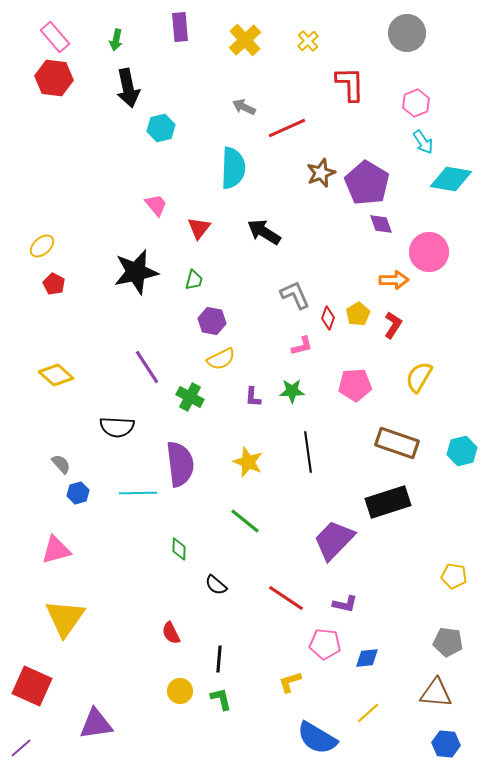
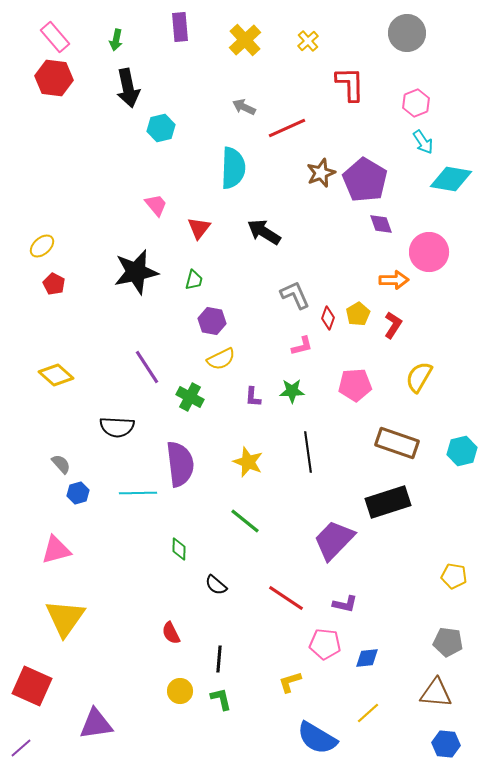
purple pentagon at (367, 183): moved 2 px left, 3 px up
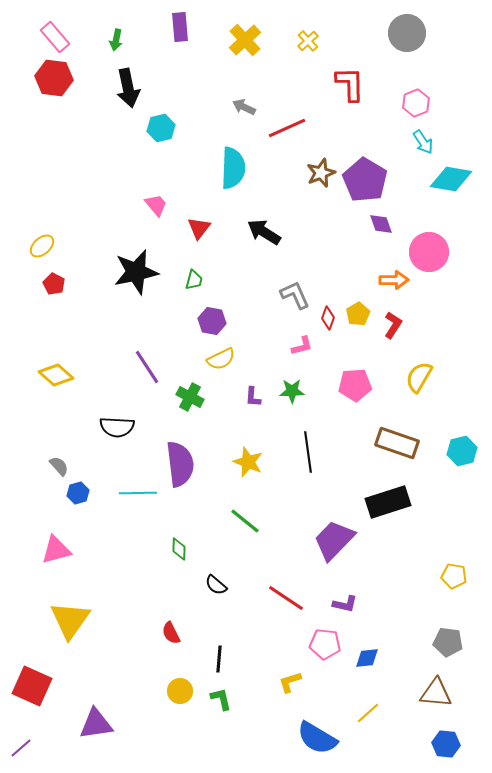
gray semicircle at (61, 464): moved 2 px left, 2 px down
yellow triangle at (65, 618): moved 5 px right, 2 px down
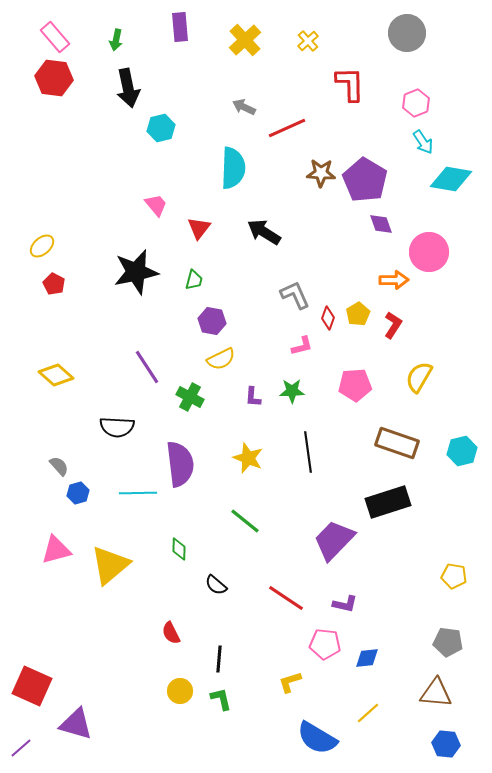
brown star at (321, 173): rotated 24 degrees clockwise
yellow star at (248, 462): moved 4 px up
yellow triangle at (70, 620): moved 40 px right, 55 px up; rotated 15 degrees clockwise
purple triangle at (96, 724): moved 20 px left; rotated 24 degrees clockwise
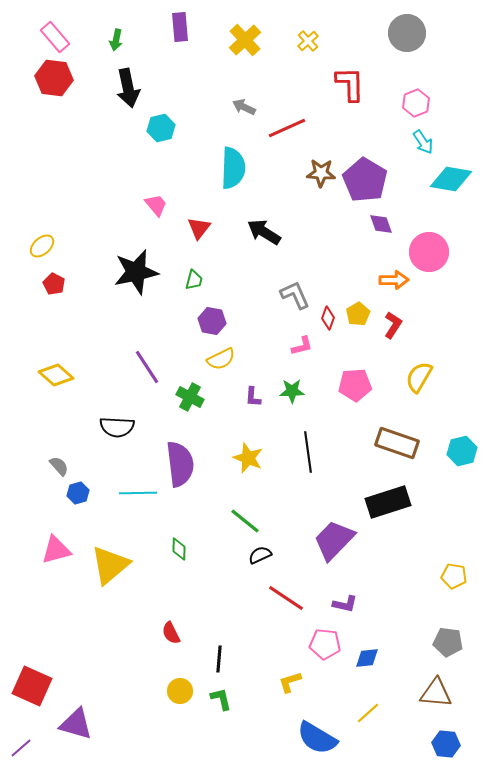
black semicircle at (216, 585): moved 44 px right, 30 px up; rotated 115 degrees clockwise
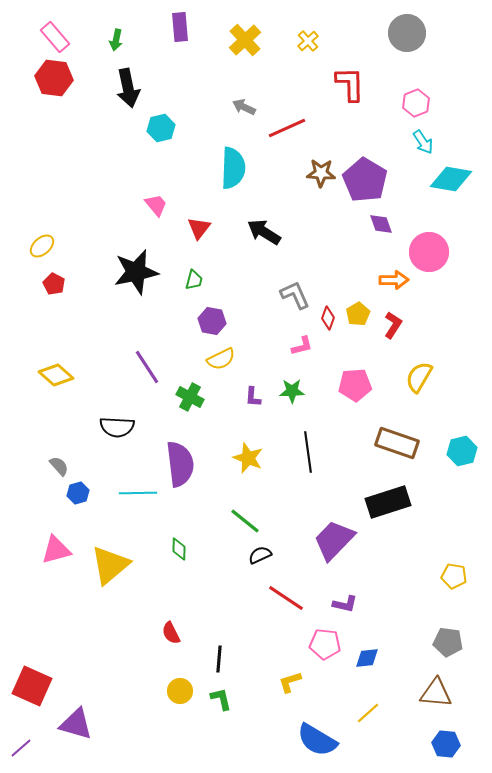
blue semicircle at (317, 738): moved 2 px down
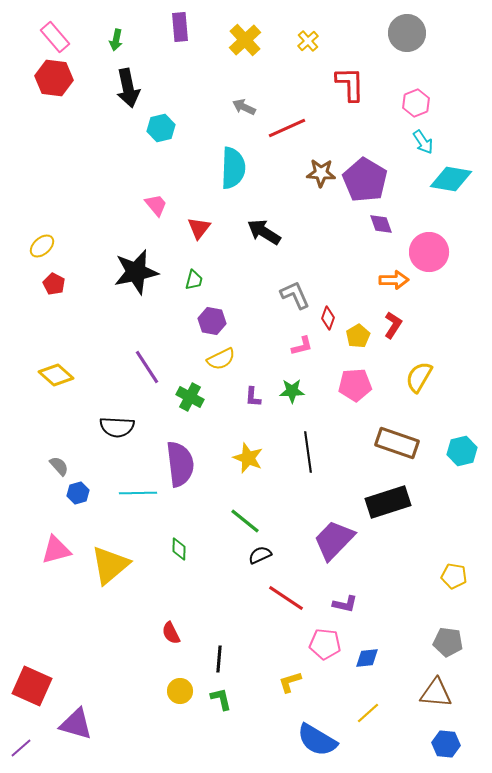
yellow pentagon at (358, 314): moved 22 px down
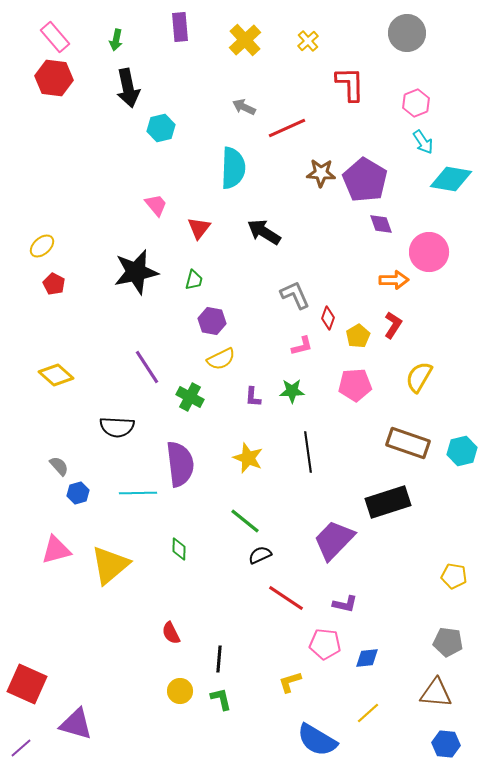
brown rectangle at (397, 443): moved 11 px right
red square at (32, 686): moved 5 px left, 2 px up
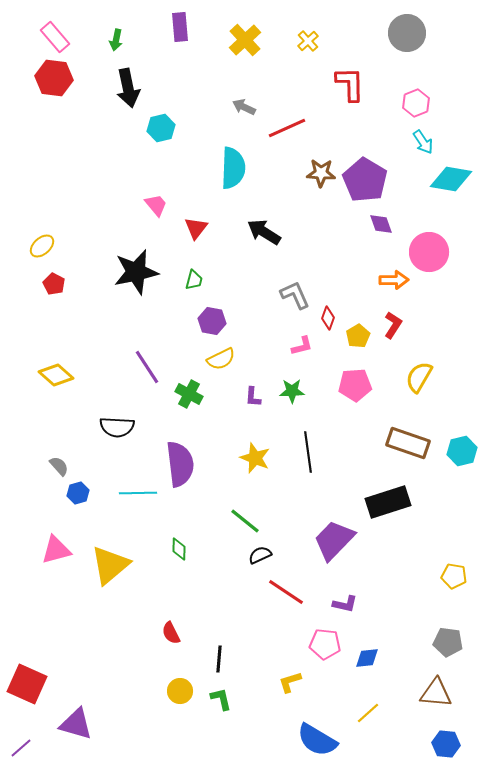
red triangle at (199, 228): moved 3 px left
green cross at (190, 397): moved 1 px left, 3 px up
yellow star at (248, 458): moved 7 px right
red line at (286, 598): moved 6 px up
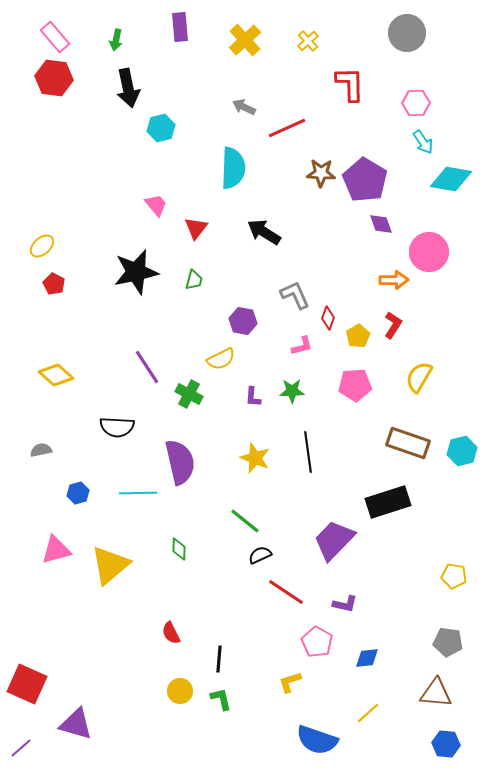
pink hexagon at (416, 103): rotated 20 degrees clockwise
purple hexagon at (212, 321): moved 31 px right
purple semicircle at (180, 464): moved 2 px up; rotated 6 degrees counterclockwise
gray semicircle at (59, 466): moved 18 px left, 16 px up; rotated 60 degrees counterclockwise
pink pentagon at (325, 644): moved 8 px left, 2 px up; rotated 24 degrees clockwise
blue semicircle at (317, 740): rotated 12 degrees counterclockwise
